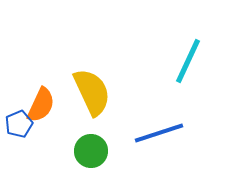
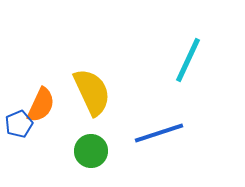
cyan line: moved 1 px up
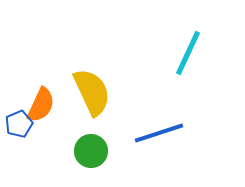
cyan line: moved 7 px up
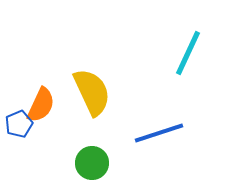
green circle: moved 1 px right, 12 px down
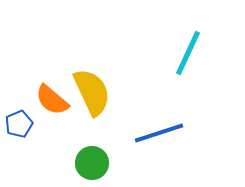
orange semicircle: moved 11 px right, 5 px up; rotated 105 degrees clockwise
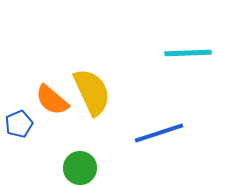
cyan line: rotated 63 degrees clockwise
green circle: moved 12 px left, 5 px down
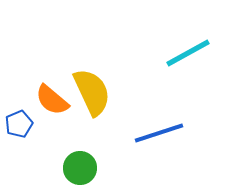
cyan line: rotated 27 degrees counterclockwise
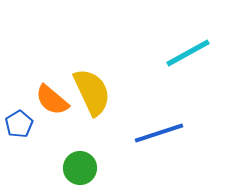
blue pentagon: rotated 8 degrees counterclockwise
